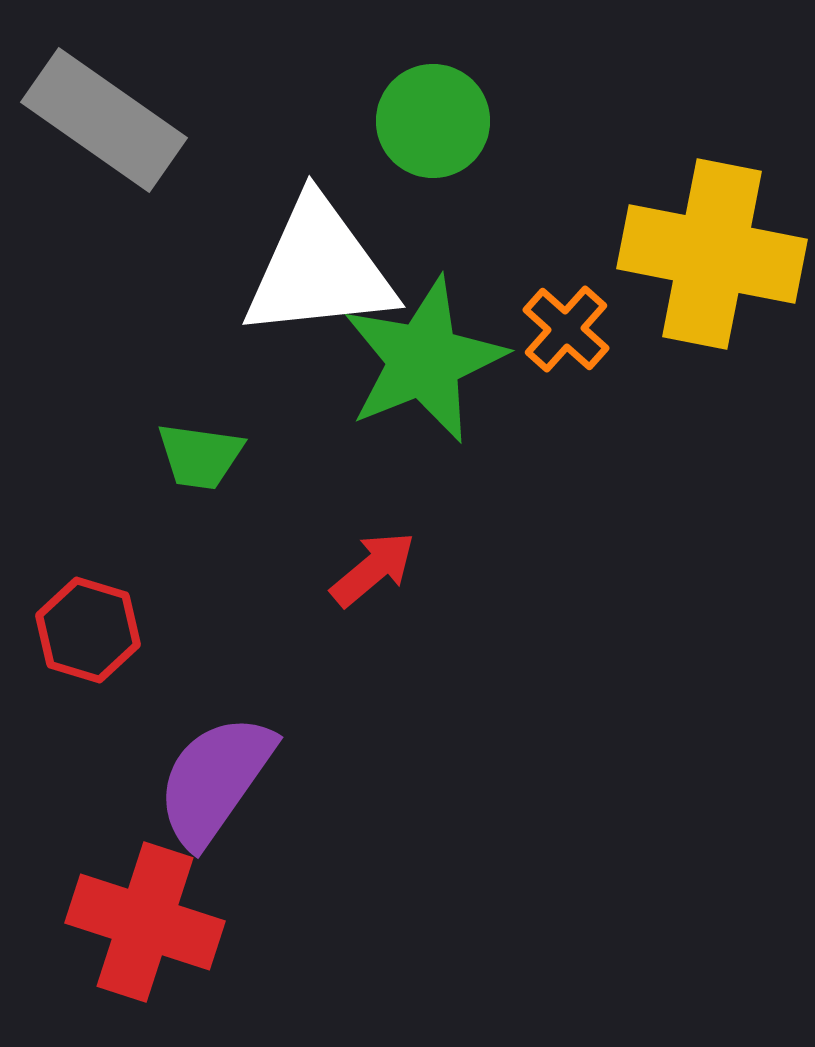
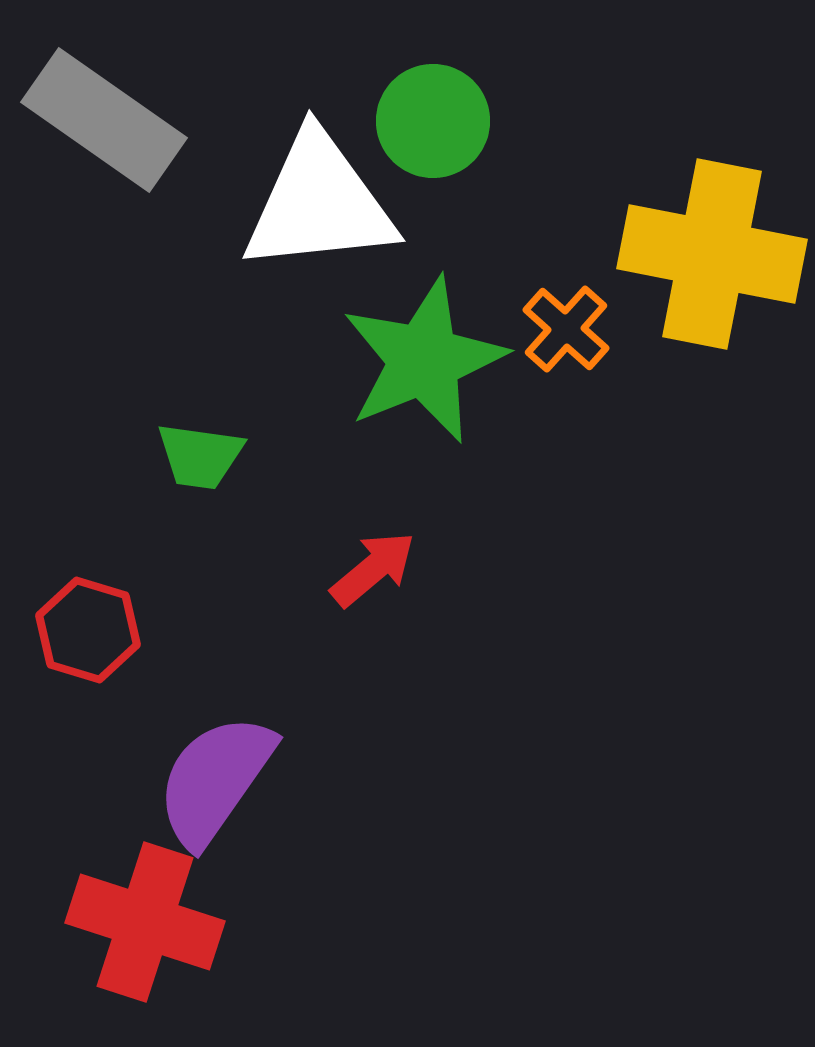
white triangle: moved 66 px up
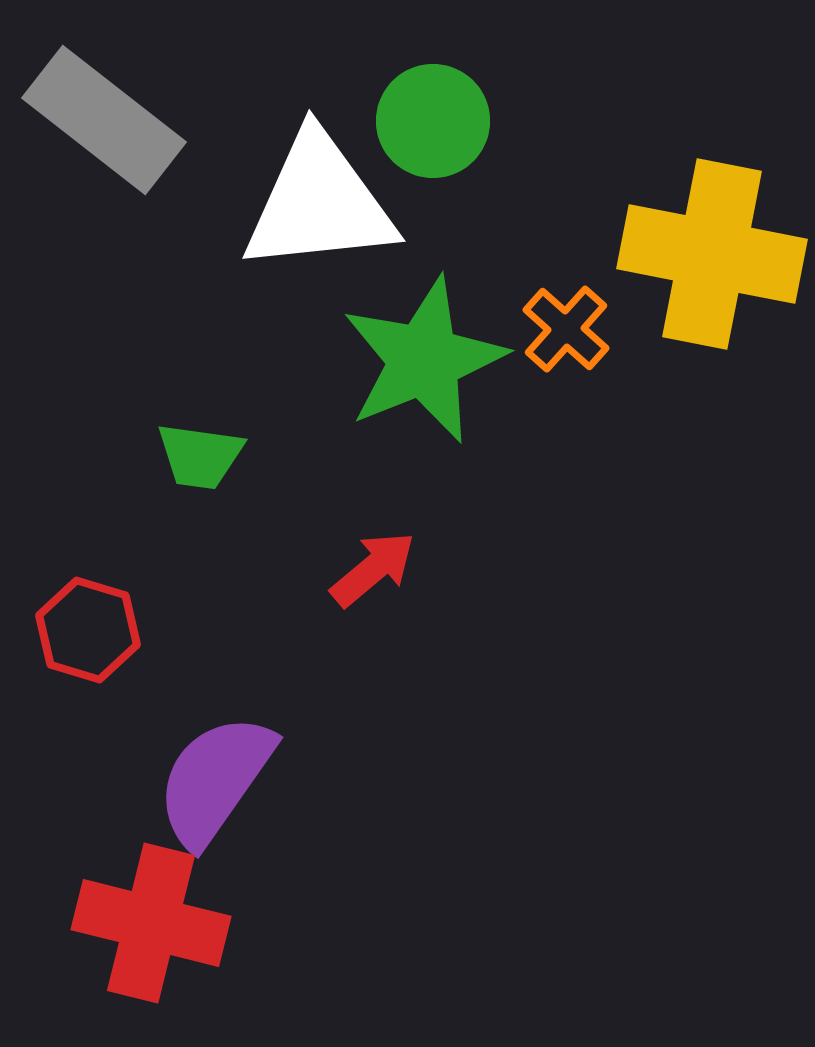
gray rectangle: rotated 3 degrees clockwise
red cross: moved 6 px right, 1 px down; rotated 4 degrees counterclockwise
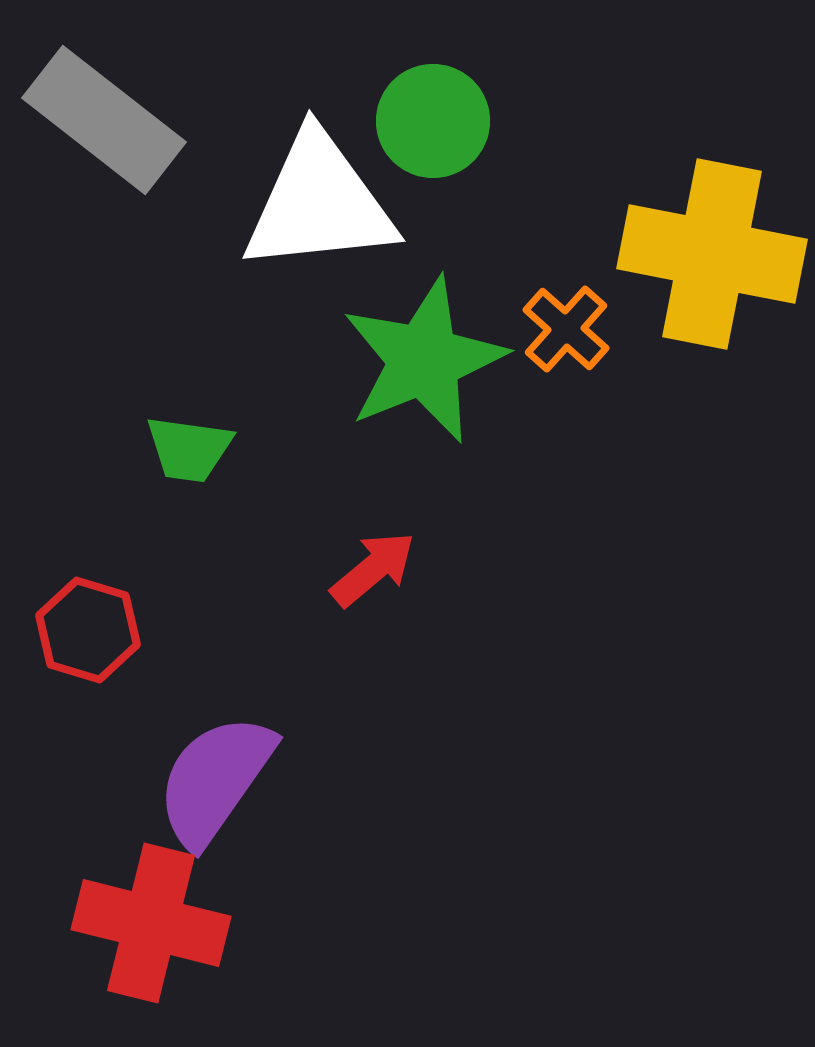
green trapezoid: moved 11 px left, 7 px up
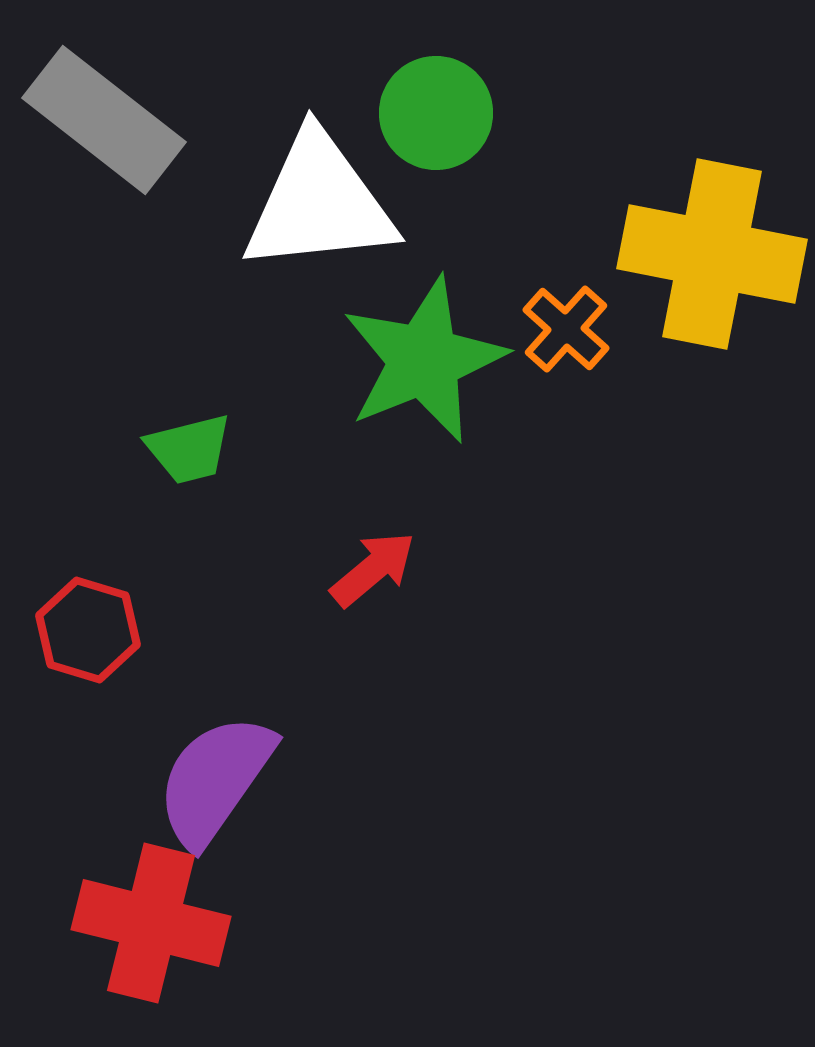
green circle: moved 3 px right, 8 px up
green trapezoid: rotated 22 degrees counterclockwise
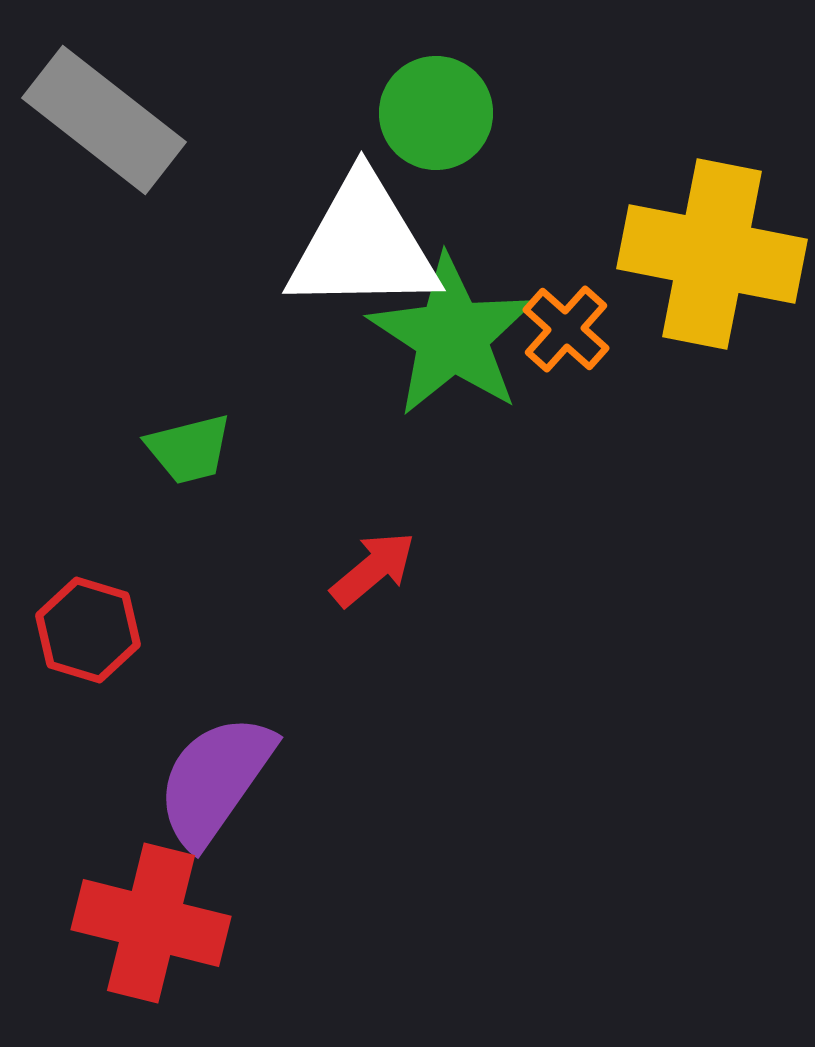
white triangle: moved 44 px right, 42 px down; rotated 5 degrees clockwise
green star: moved 28 px right, 24 px up; rotated 17 degrees counterclockwise
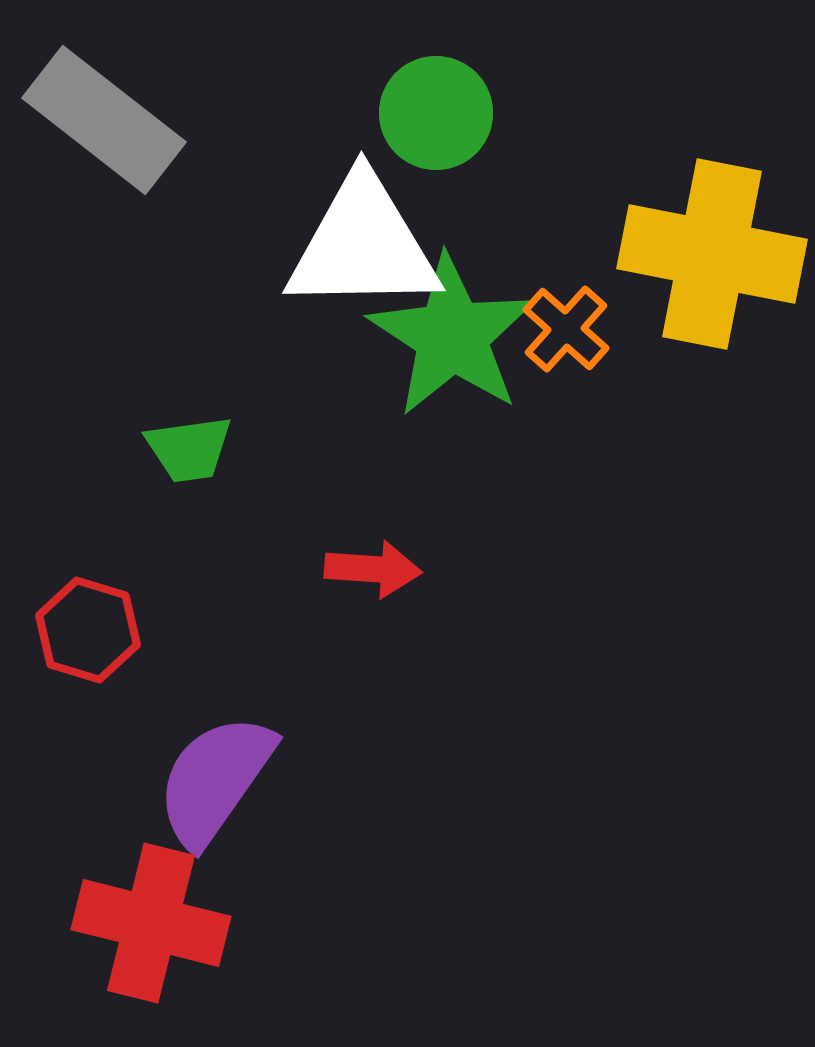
green trapezoid: rotated 6 degrees clockwise
red arrow: rotated 44 degrees clockwise
